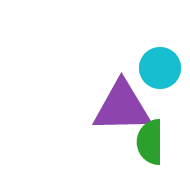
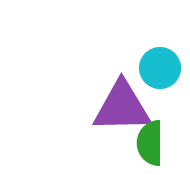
green semicircle: moved 1 px down
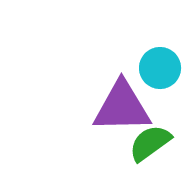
green semicircle: rotated 54 degrees clockwise
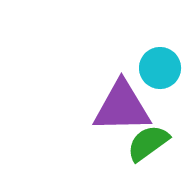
green semicircle: moved 2 px left
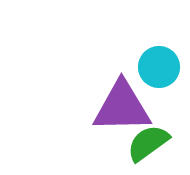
cyan circle: moved 1 px left, 1 px up
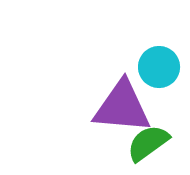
purple triangle: rotated 6 degrees clockwise
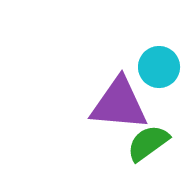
purple triangle: moved 3 px left, 3 px up
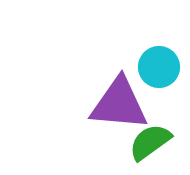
green semicircle: moved 2 px right, 1 px up
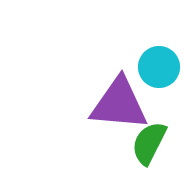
green semicircle: moved 1 px left, 1 px down; rotated 27 degrees counterclockwise
